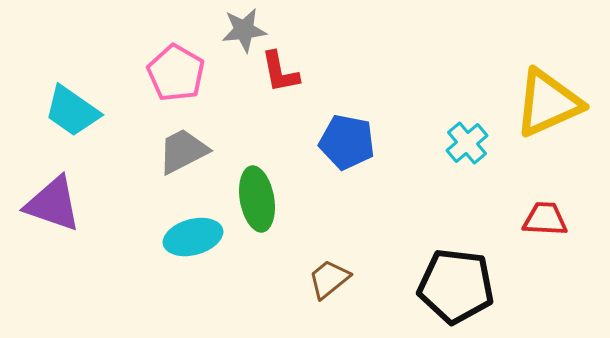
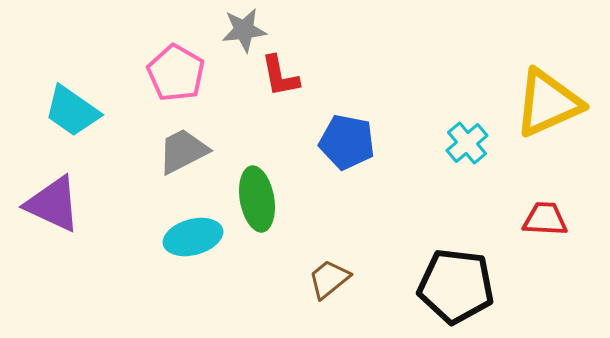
red L-shape: moved 4 px down
purple triangle: rotated 6 degrees clockwise
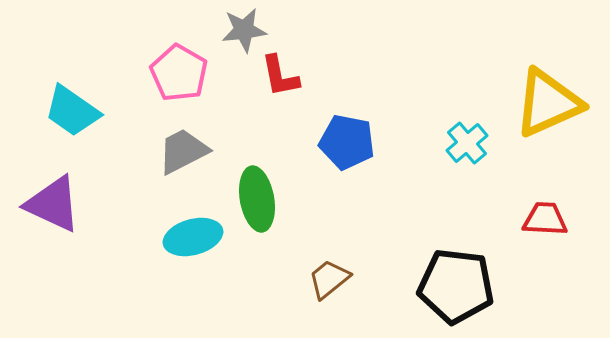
pink pentagon: moved 3 px right
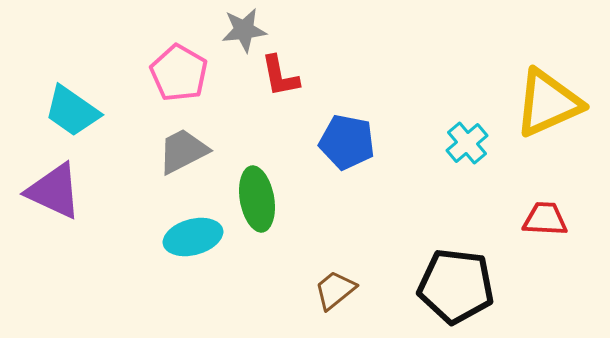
purple triangle: moved 1 px right, 13 px up
brown trapezoid: moved 6 px right, 11 px down
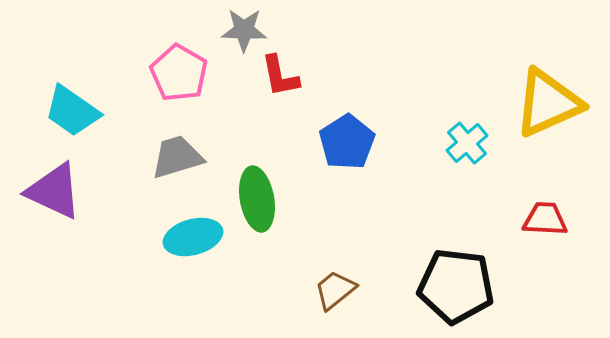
gray star: rotated 9 degrees clockwise
blue pentagon: rotated 28 degrees clockwise
gray trapezoid: moved 6 px left, 6 px down; rotated 10 degrees clockwise
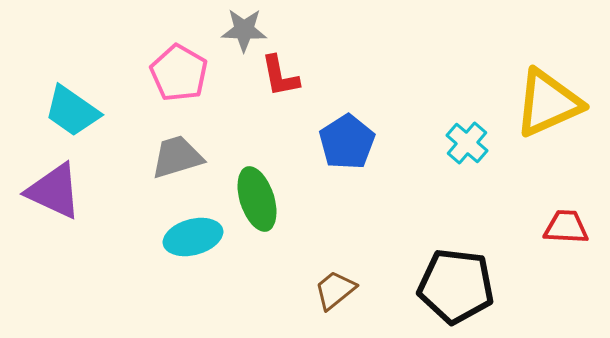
cyan cross: rotated 9 degrees counterclockwise
green ellipse: rotated 8 degrees counterclockwise
red trapezoid: moved 21 px right, 8 px down
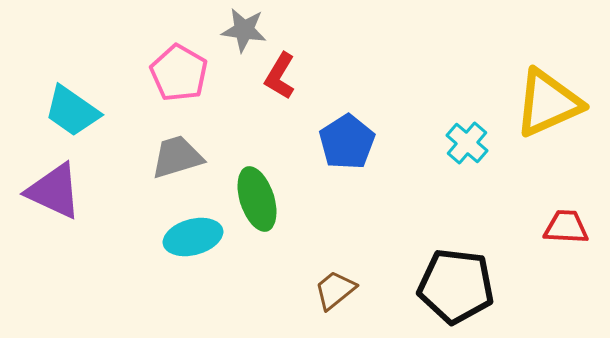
gray star: rotated 6 degrees clockwise
red L-shape: rotated 42 degrees clockwise
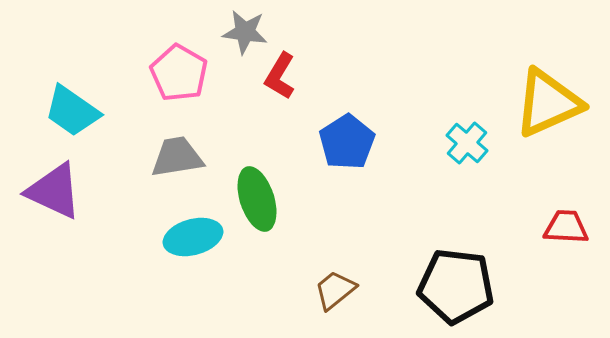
gray star: moved 1 px right, 2 px down
gray trapezoid: rotated 8 degrees clockwise
